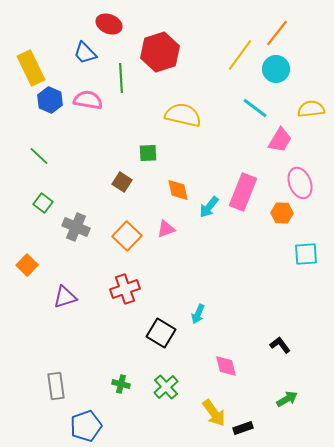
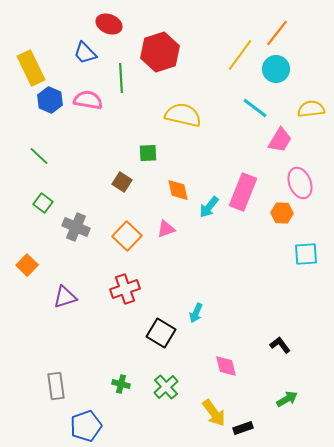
cyan arrow at (198, 314): moved 2 px left, 1 px up
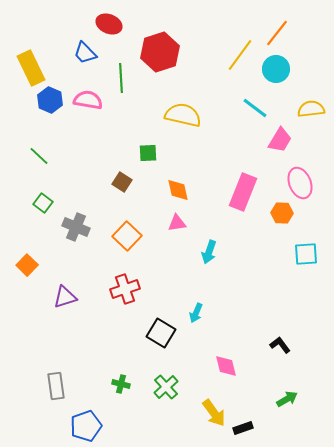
cyan arrow at (209, 207): moved 45 px down; rotated 20 degrees counterclockwise
pink triangle at (166, 229): moved 11 px right, 6 px up; rotated 12 degrees clockwise
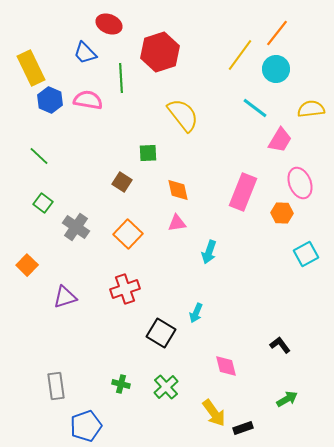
yellow semicircle at (183, 115): rotated 39 degrees clockwise
gray cross at (76, 227): rotated 12 degrees clockwise
orange square at (127, 236): moved 1 px right, 2 px up
cyan square at (306, 254): rotated 25 degrees counterclockwise
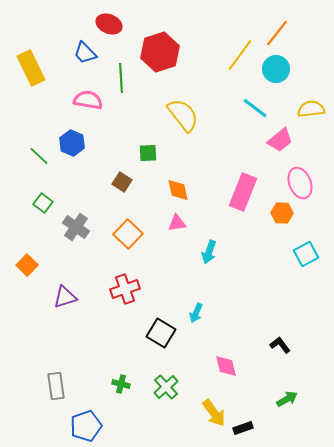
blue hexagon at (50, 100): moved 22 px right, 43 px down
pink trapezoid at (280, 140): rotated 20 degrees clockwise
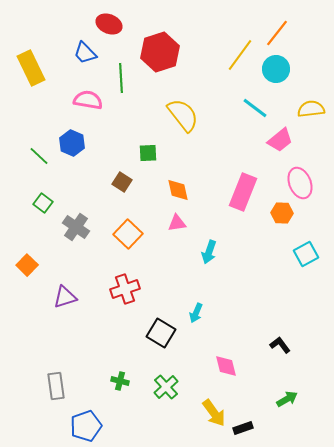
green cross at (121, 384): moved 1 px left, 3 px up
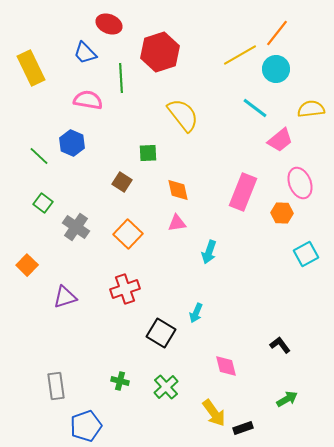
yellow line at (240, 55): rotated 24 degrees clockwise
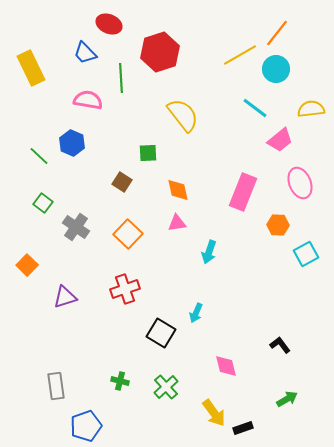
orange hexagon at (282, 213): moved 4 px left, 12 px down
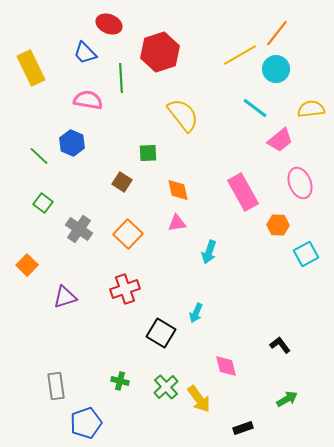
pink rectangle at (243, 192): rotated 51 degrees counterclockwise
gray cross at (76, 227): moved 3 px right, 2 px down
yellow arrow at (214, 413): moved 15 px left, 14 px up
blue pentagon at (86, 426): moved 3 px up
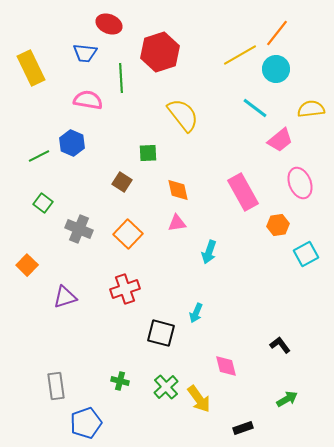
blue trapezoid at (85, 53): rotated 40 degrees counterclockwise
green line at (39, 156): rotated 70 degrees counterclockwise
orange hexagon at (278, 225): rotated 10 degrees counterclockwise
gray cross at (79, 229): rotated 12 degrees counterclockwise
black square at (161, 333): rotated 16 degrees counterclockwise
